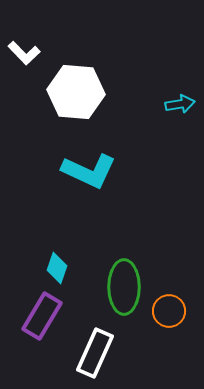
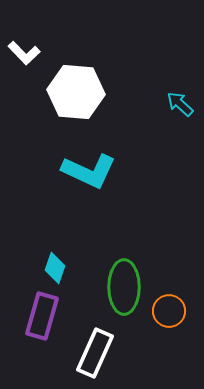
cyan arrow: rotated 128 degrees counterclockwise
cyan diamond: moved 2 px left
purple rectangle: rotated 15 degrees counterclockwise
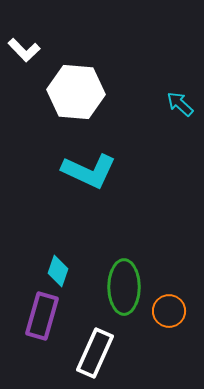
white L-shape: moved 3 px up
cyan diamond: moved 3 px right, 3 px down
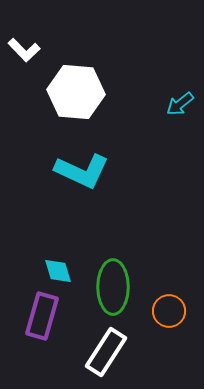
cyan arrow: rotated 80 degrees counterclockwise
cyan L-shape: moved 7 px left
cyan diamond: rotated 36 degrees counterclockwise
green ellipse: moved 11 px left
white rectangle: moved 11 px right, 1 px up; rotated 9 degrees clockwise
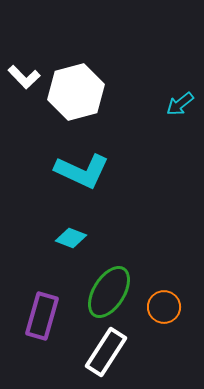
white L-shape: moved 27 px down
white hexagon: rotated 20 degrees counterclockwise
cyan diamond: moved 13 px right, 33 px up; rotated 52 degrees counterclockwise
green ellipse: moved 4 px left, 5 px down; rotated 32 degrees clockwise
orange circle: moved 5 px left, 4 px up
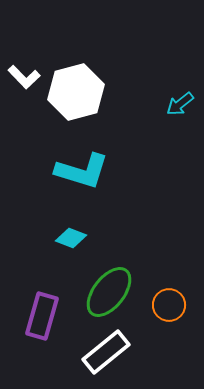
cyan L-shape: rotated 8 degrees counterclockwise
green ellipse: rotated 6 degrees clockwise
orange circle: moved 5 px right, 2 px up
white rectangle: rotated 18 degrees clockwise
